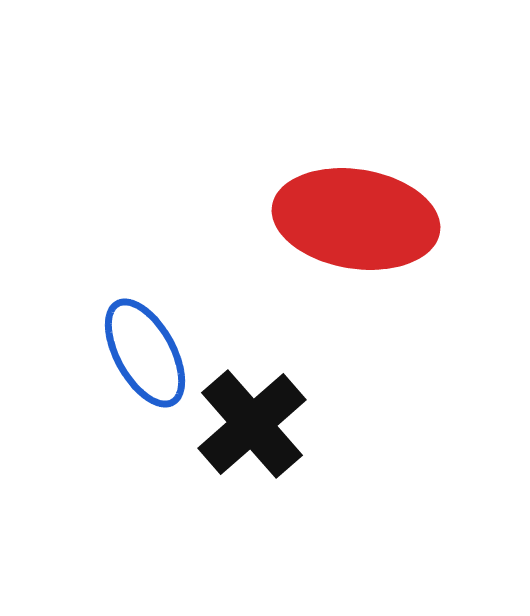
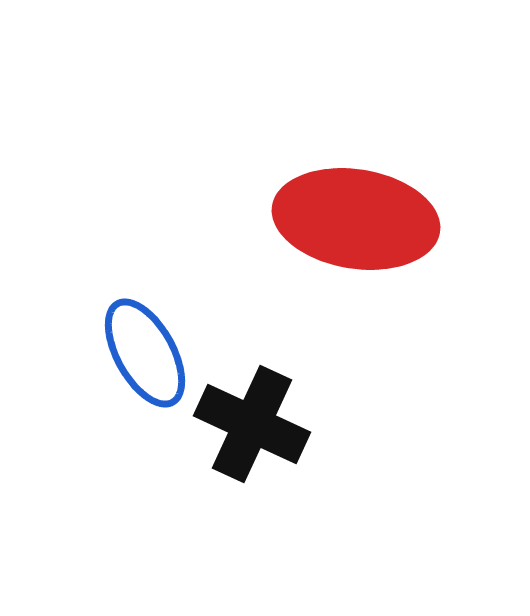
black cross: rotated 24 degrees counterclockwise
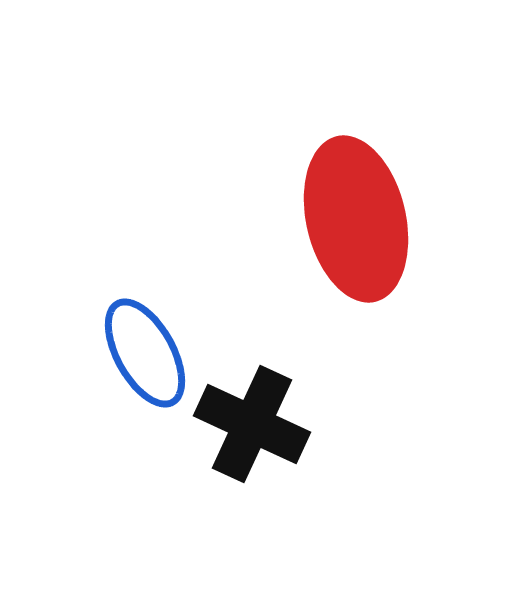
red ellipse: rotated 68 degrees clockwise
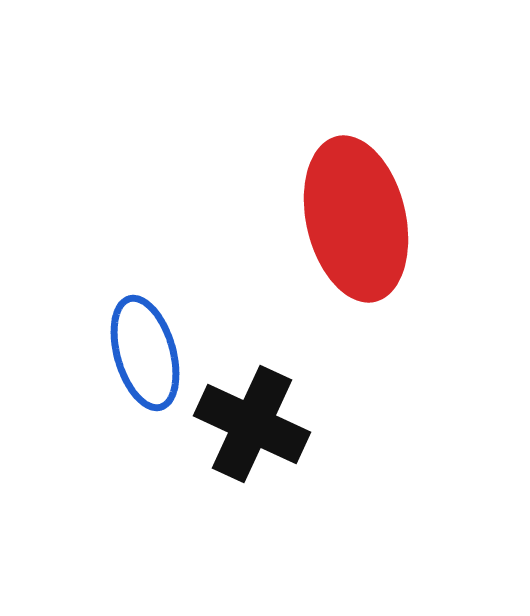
blue ellipse: rotated 13 degrees clockwise
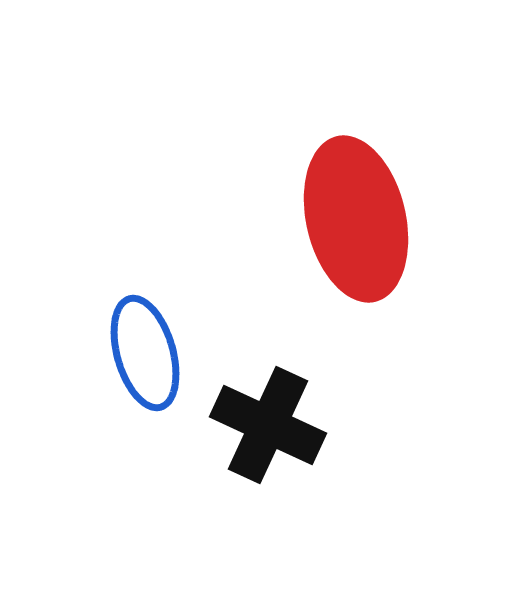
black cross: moved 16 px right, 1 px down
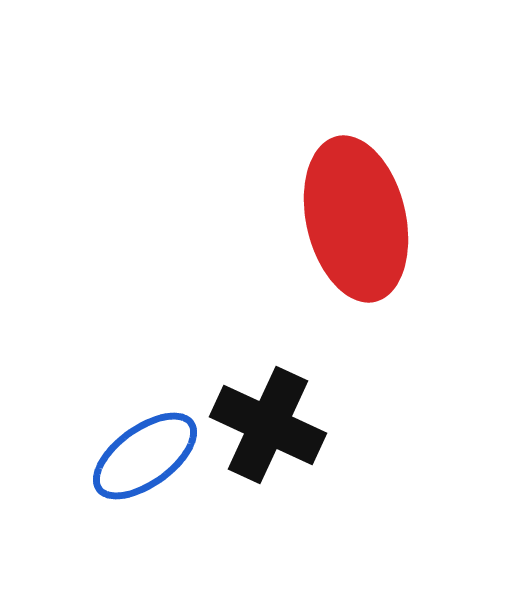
blue ellipse: moved 103 px down; rotated 70 degrees clockwise
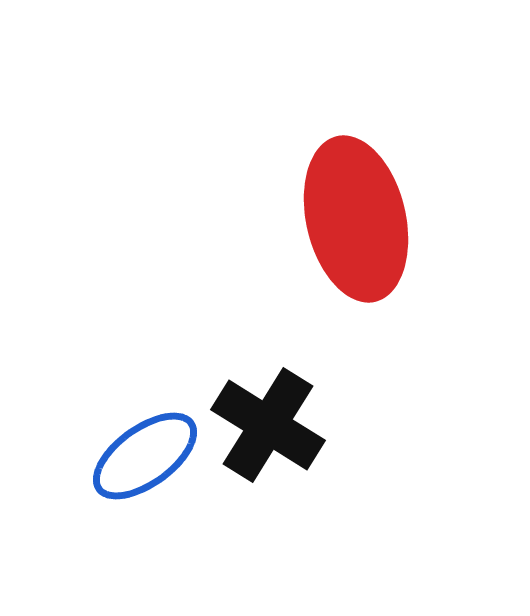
black cross: rotated 7 degrees clockwise
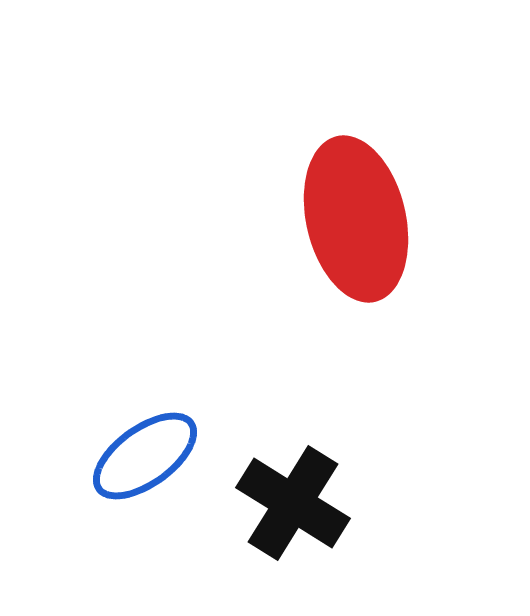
black cross: moved 25 px right, 78 px down
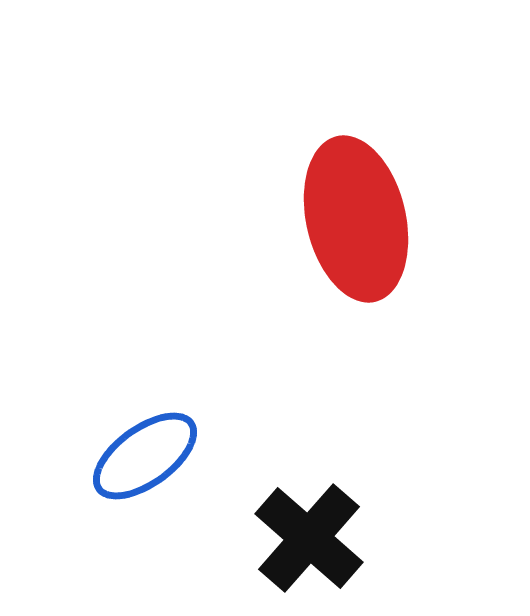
black cross: moved 16 px right, 35 px down; rotated 9 degrees clockwise
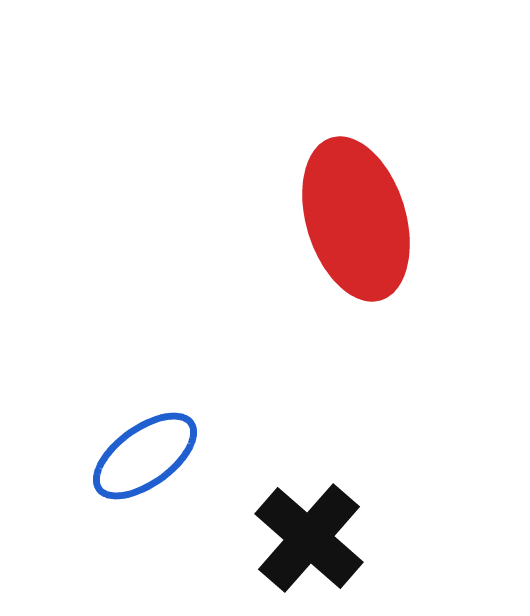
red ellipse: rotated 4 degrees counterclockwise
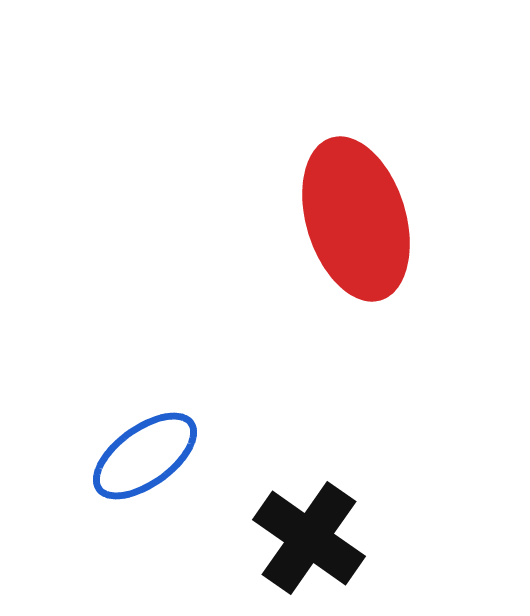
black cross: rotated 6 degrees counterclockwise
